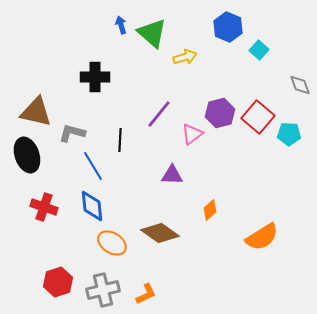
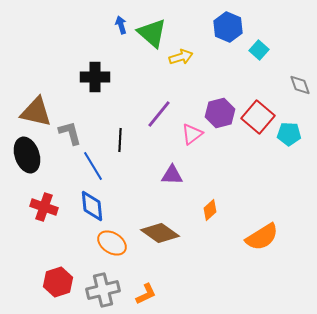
yellow arrow: moved 4 px left
gray L-shape: moved 2 px left; rotated 60 degrees clockwise
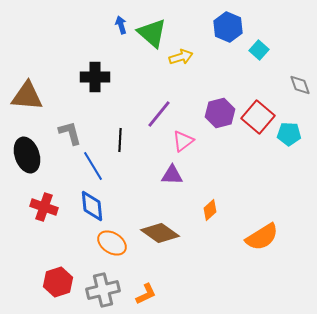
brown triangle: moved 9 px left, 16 px up; rotated 8 degrees counterclockwise
pink triangle: moved 9 px left, 7 px down
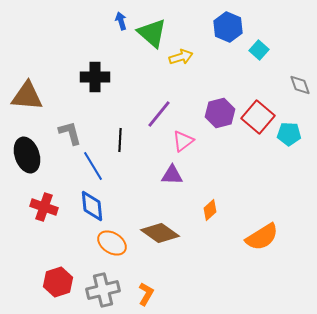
blue arrow: moved 4 px up
orange L-shape: rotated 35 degrees counterclockwise
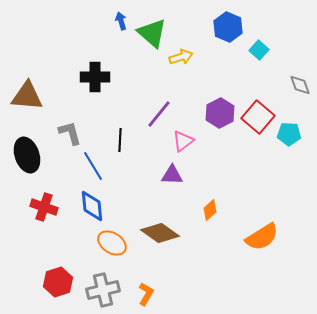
purple hexagon: rotated 12 degrees counterclockwise
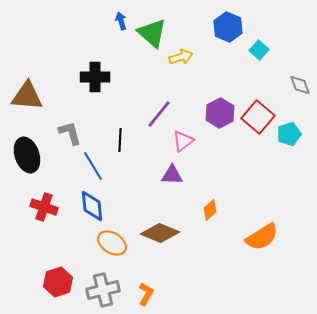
cyan pentagon: rotated 20 degrees counterclockwise
brown diamond: rotated 12 degrees counterclockwise
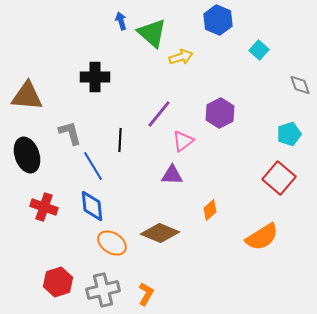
blue hexagon: moved 10 px left, 7 px up
red square: moved 21 px right, 61 px down
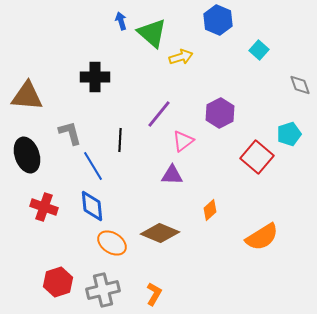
red square: moved 22 px left, 21 px up
orange L-shape: moved 8 px right
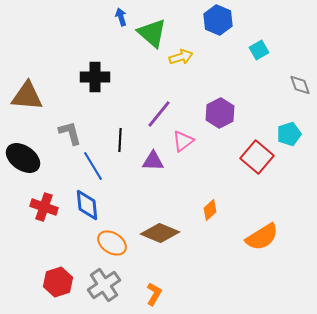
blue arrow: moved 4 px up
cyan square: rotated 18 degrees clockwise
black ellipse: moved 4 px left, 3 px down; rotated 36 degrees counterclockwise
purple triangle: moved 19 px left, 14 px up
blue diamond: moved 5 px left, 1 px up
gray cross: moved 1 px right, 5 px up; rotated 20 degrees counterclockwise
